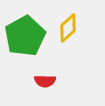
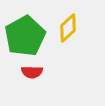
red semicircle: moved 13 px left, 9 px up
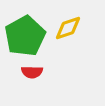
yellow diamond: rotated 24 degrees clockwise
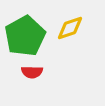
yellow diamond: moved 2 px right
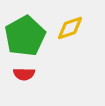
red semicircle: moved 8 px left, 2 px down
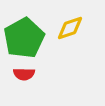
green pentagon: moved 1 px left, 2 px down
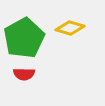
yellow diamond: rotated 36 degrees clockwise
